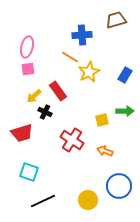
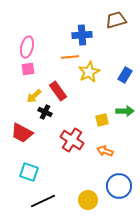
orange line: rotated 36 degrees counterclockwise
red trapezoid: rotated 45 degrees clockwise
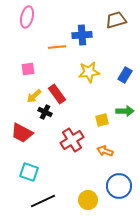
pink ellipse: moved 30 px up
orange line: moved 13 px left, 10 px up
yellow star: rotated 20 degrees clockwise
red rectangle: moved 1 px left, 3 px down
red cross: rotated 25 degrees clockwise
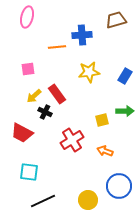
blue rectangle: moved 1 px down
cyan square: rotated 12 degrees counterclockwise
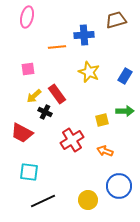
blue cross: moved 2 px right
yellow star: rotated 30 degrees clockwise
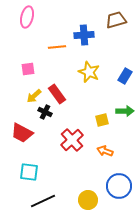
red cross: rotated 10 degrees counterclockwise
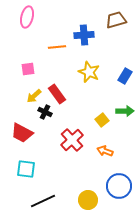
yellow square: rotated 24 degrees counterclockwise
cyan square: moved 3 px left, 3 px up
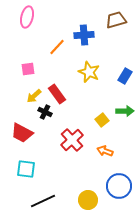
orange line: rotated 42 degrees counterclockwise
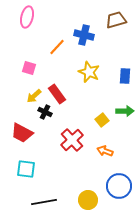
blue cross: rotated 18 degrees clockwise
pink square: moved 1 px right, 1 px up; rotated 24 degrees clockwise
blue rectangle: rotated 28 degrees counterclockwise
black line: moved 1 px right, 1 px down; rotated 15 degrees clockwise
